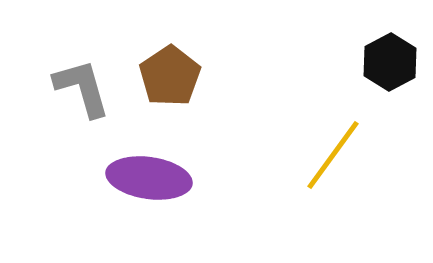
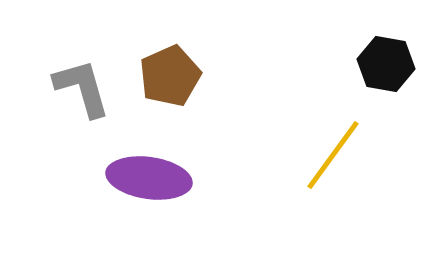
black hexagon: moved 4 px left, 2 px down; rotated 22 degrees counterclockwise
brown pentagon: rotated 10 degrees clockwise
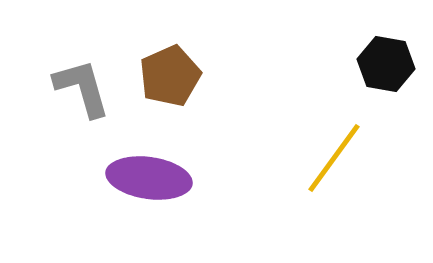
yellow line: moved 1 px right, 3 px down
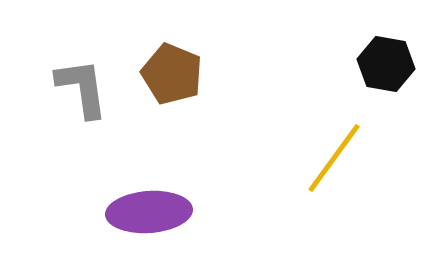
brown pentagon: moved 2 px right, 2 px up; rotated 26 degrees counterclockwise
gray L-shape: rotated 8 degrees clockwise
purple ellipse: moved 34 px down; rotated 12 degrees counterclockwise
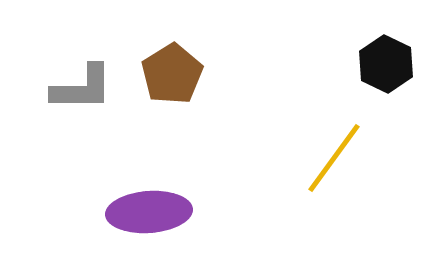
black hexagon: rotated 16 degrees clockwise
brown pentagon: rotated 18 degrees clockwise
gray L-shape: rotated 98 degrees clockwise
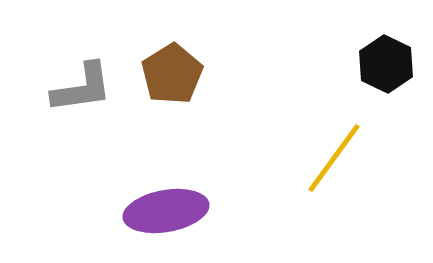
gray L-shape: rotated 8 degrees counterclockwise
purple ellipse: moved 17 px right, 1 px up; rotated 6 degrees counterclockwise
